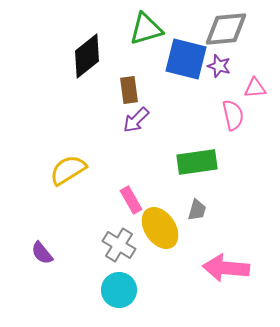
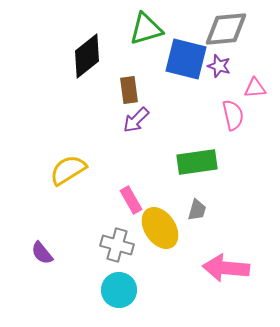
gray cross: moved 2 px left; rotated 16 degrees counterclockwise
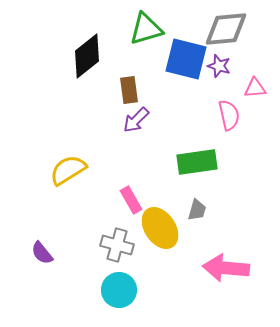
pink semicircle: moved 4 px left
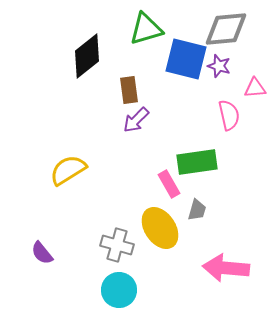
pink rectangle: moved 38 px right, 16 px up
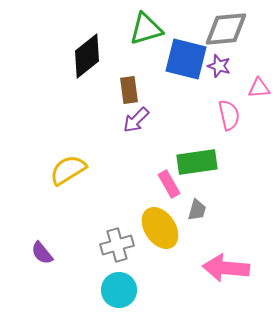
pink triangle: moved 4 px right
gray cross: rotated 32 degrees counterclockwise
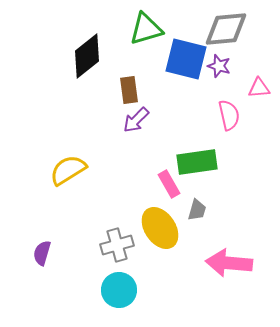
purple semicircle: rotated 55 degrees clockwise
pink arrow: moved 3 px right, 5 px up
